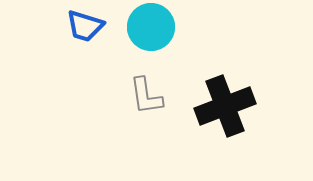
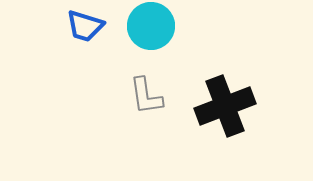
cyan circle: moved 1 px up
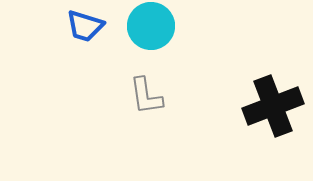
black cross: moved 48 px right
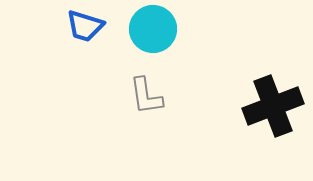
cyan circle: moved 2 px right, 3 px down
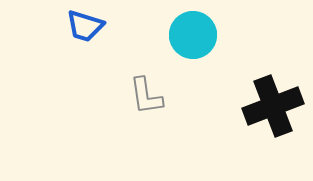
cyan circle: moved 40 px right, 6 px down
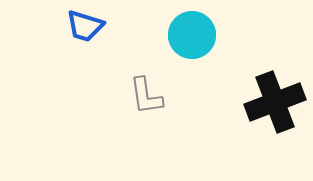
cyan circle: moved 1 px left
black cross: moved 2 px right, 4 px up
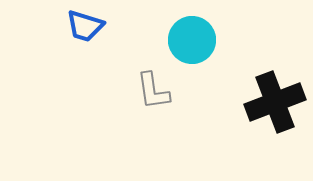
cyan circle: moved 5 px down
gray L-shape: moved 7 px right, 5 px up
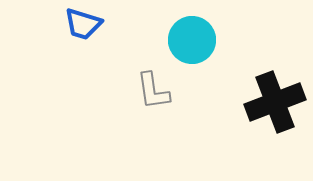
blue trapezoid: moved 2 px left, 2 px up
